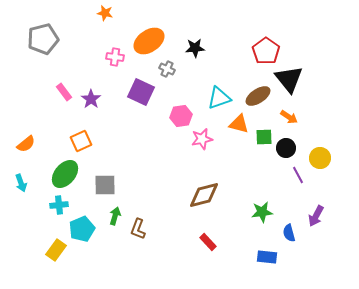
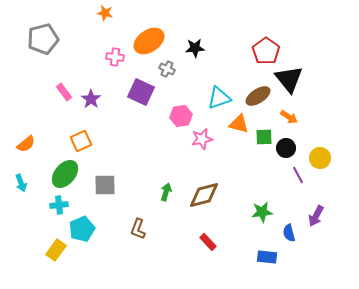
green arrow: moved 51 px right, 24 px up
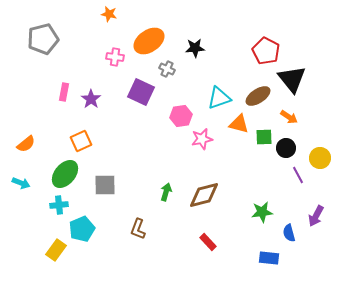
orange star: moved 4 px right, 1 px down
red pentagon: rotated 8 degrees counterclockwise
black triangle: moved 3 px right
pink rectangle: rotated 48 degrees clockwise
cyan arrow: rotated 48 degrees counterclockwise
blue rectangle: moved 2 px right, 1 px down
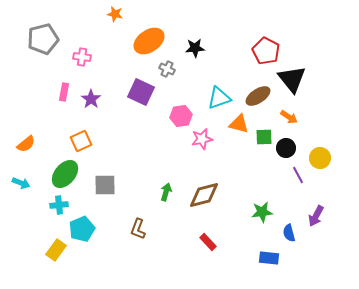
orange star: moved 6 px right
pink cross: moved 33 px left
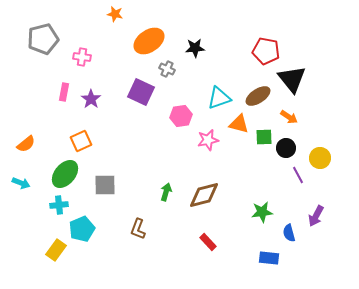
red pentagon: rotated 16 degrees counterclockwise
pink star: moved 6 px right, 1 px down
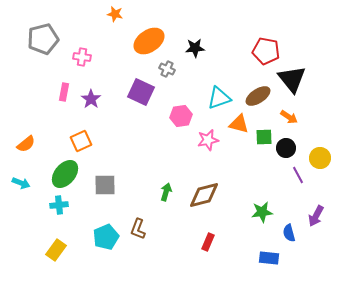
cyan pentagon: moved 24 px right, 8 px down
red rectangle: rotated 66 degrees clockwise
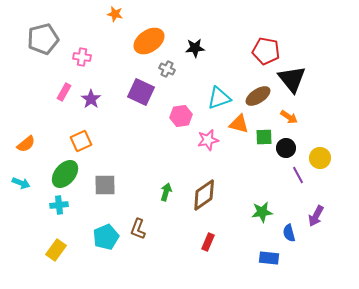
pink rectangle: rotated 18 degrees clockwise
brown diamond: rotated 20 degrees counterclockwise
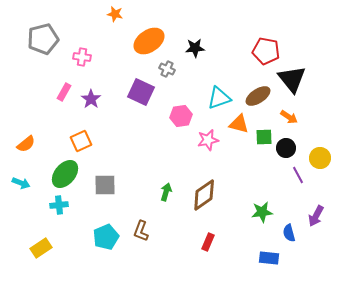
brown L-shape: moved 3 px right, 2 px down
yellow rectangle: moved 15 px left, 2 px up; rotated 20 degrees clockwise
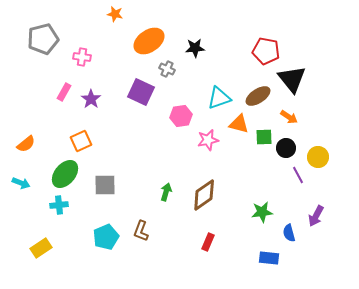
yellow circle: moved 2 px left, 1 px up
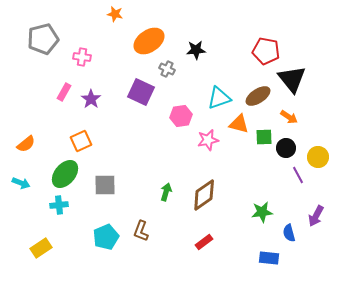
black star: moved 1 px right, 2 px down
red rectangle: moved 4 px left; rotated 30 degrees clockwise
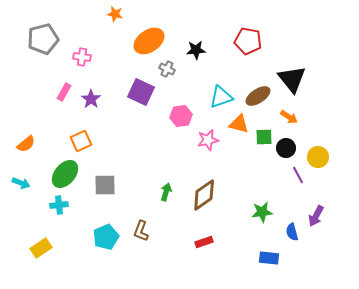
red pentagon: moved 18 px left, 10 px up
cyan triangle: moved 2 px right, 1 px up
blue semicircle: moved 3 px right, 1 px up
red rectangle: rotated 18 degrees clockwise
